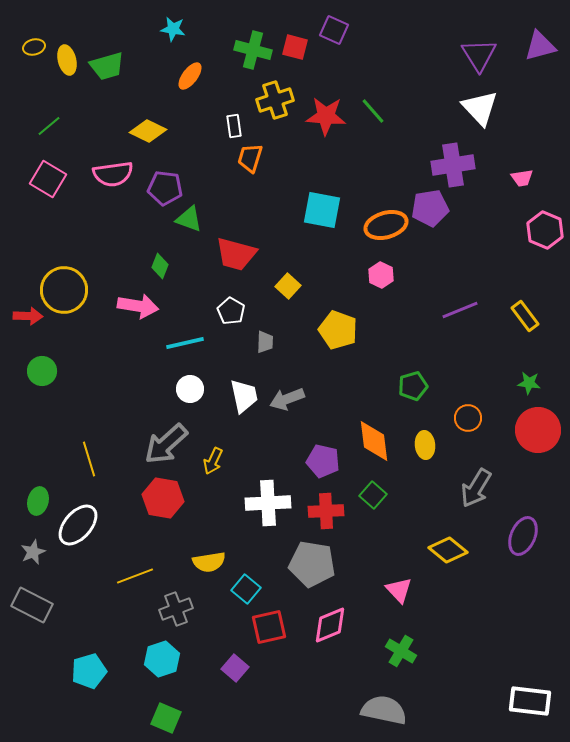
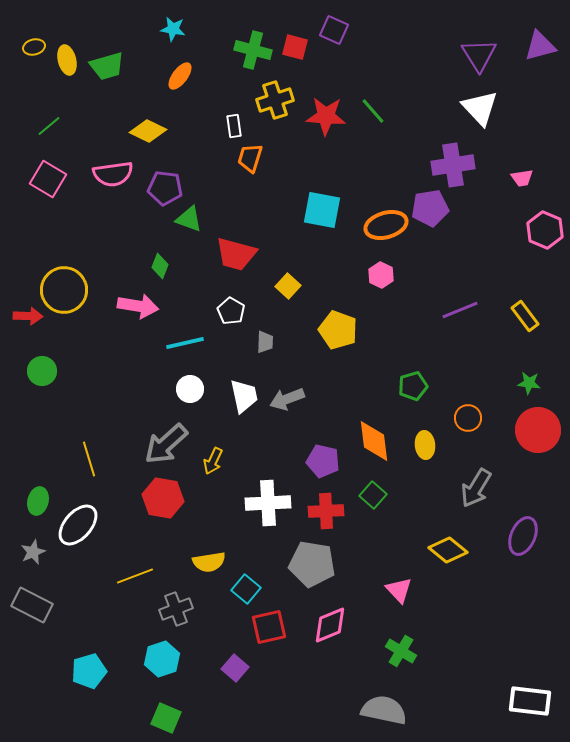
orange ellipse at (190, 76): moved 10 px left
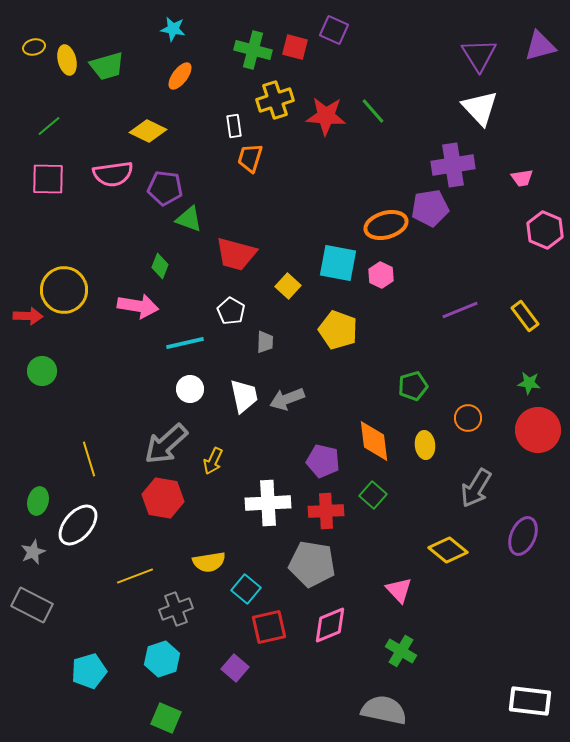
pink square at (48, 179): rotated 30 degrees counterclockwise
cyan square at (322, 210): moved 16 px right, 53 px down
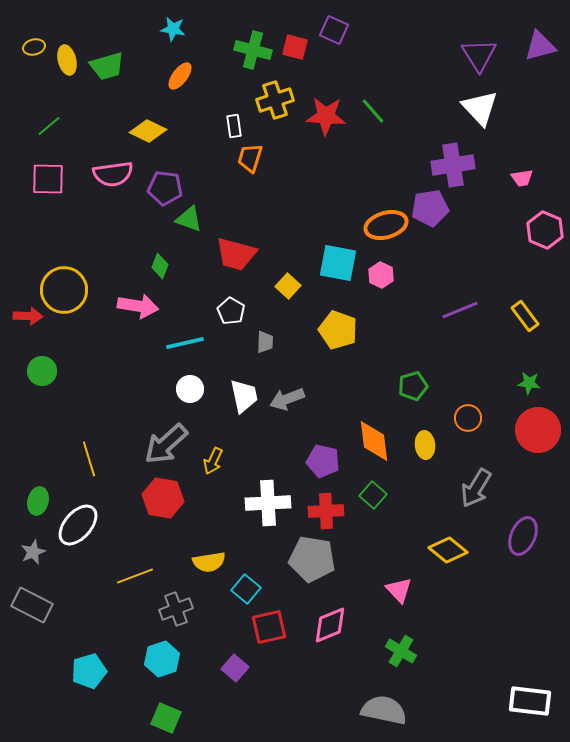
gray pentagon at (312, 564): moved 5 px up
